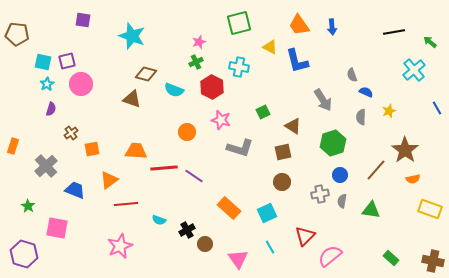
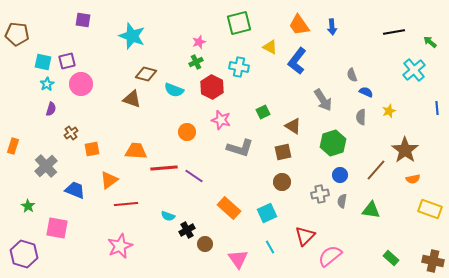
blue L-shape at (297, 61): rotated 52 degrees clockwise
blue line at (437, 108): rotated 24 degrees clockwise
cyan semicircle at (159, 220): moved 9 px right, 4 px up
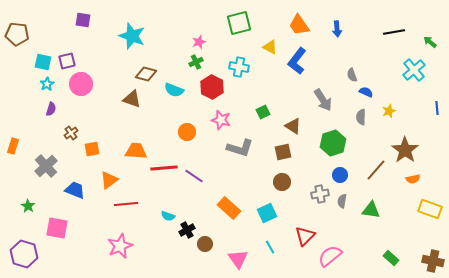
blue arrow at (332, 27): moved 5 px right, 2 px down
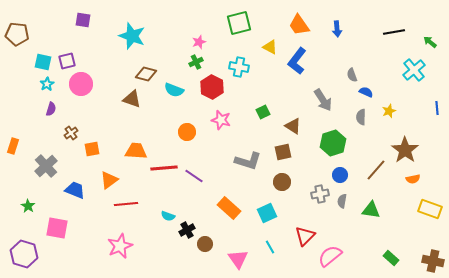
gray L-shape at (240, 148): moved 8 px right, 13 px down
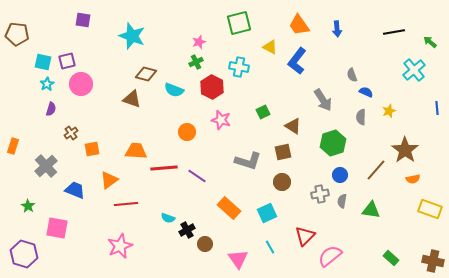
purple line at (194, 176): moved 3 px right
cyan semicircle at (168, 216): moved 2 px down
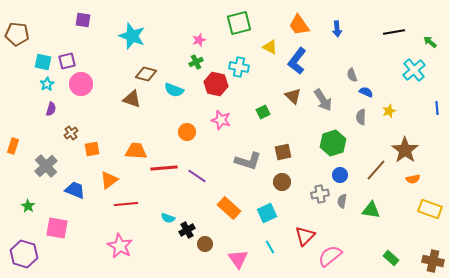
pink star at (199, 42): moved 2 px up
red hexagon at (212, 87): moved 4 px right, 3 px up; rotated 15 degrees counterclockwise
brown triangle at (293, 126): moved 30 px up; rotated 12 degrees clockwise
pink star at (120, 246): rotated 20 degrees counterclockwise
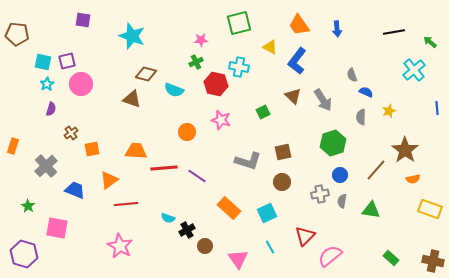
pink star at (199, 40): moved 2 px right; rotated 16 degrees clockwise
brown circle at (205, 244): moved 2 px down
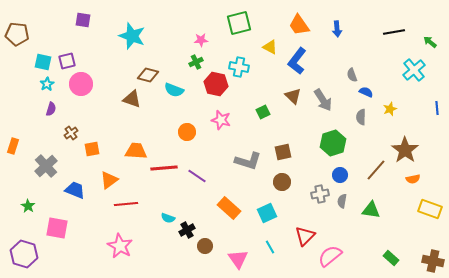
brown diamond at (146, 74): moved 2 px right, 1 px down
yellow star at (389, 111): moved 1 px right, 2 px up
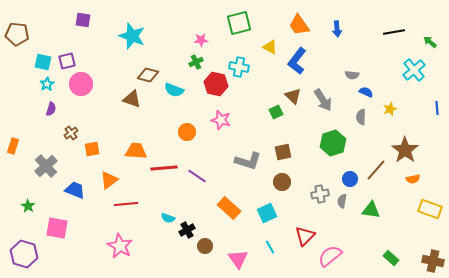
gray semicircle at (352, 75): rotated 64 degrees counterclockwise
green square at (263, 112): moved 13 px right
blue circle at (340, 175): moved 10 px right, 4 px down
